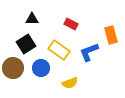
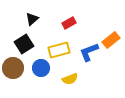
black triangle: rotated 40 degrees counterclockwise
red rectangle: moved 2 px left, 1 px up; rotated 56 degrees counterclockwise
orange rectangle: moved 5 px down; rotated 66 degrees clockwise
black square: moved 2 px left
yellow rectangle: rotated 50 degrees counterclockwise
yellow semicircle: moved 4 px up
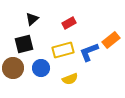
black square: rotated 18 degrees clockwise
yellow rectangle: moved 4 px right
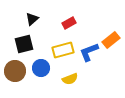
brown circle: moved 2 px right, 3 px down
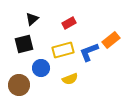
brown circle: moved 4 px right, 14 px down
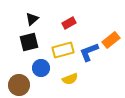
black square: moved 5 px right, 2 px up
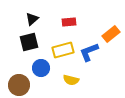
red rectangle: moved 1 px up; rotated 24 degrees clockwise
orange rectangle: moved 6 px up
yellow semicircle: moved 1 px right, 1 px down; rotated 35 degrees clockwise
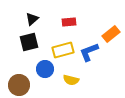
blue circle: moved 4 px right, 1 px down
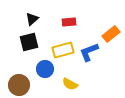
yellow semicircle: moved 1 px left, 4 px down; rotated 14 degrees clockwise
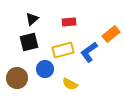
blue L-shape: rotated 15 degrees counterclockwise
brown circle: moved 2 px left, 7 px up
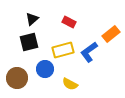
red rectangle: rotated 32 degrees clockwise
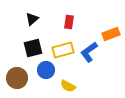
red rectangle: rotated 72 degrees clockwise
orange rectangle: rotated 18 degrees clockwise
black square: moved 4 px right, 6 px down
blue circle: moved 1 px right, 1 px down
yellow semicircle: moved 2 px left, 2 px down
